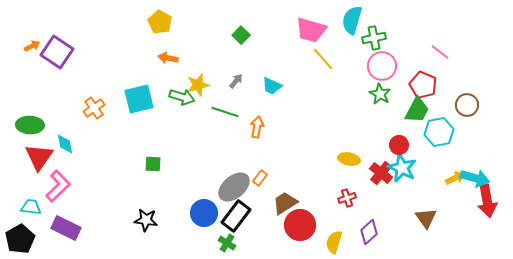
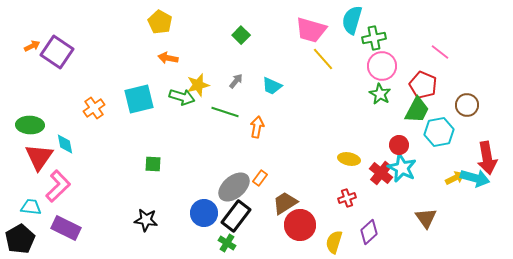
red arrow at (487, 201): moved 43 px up
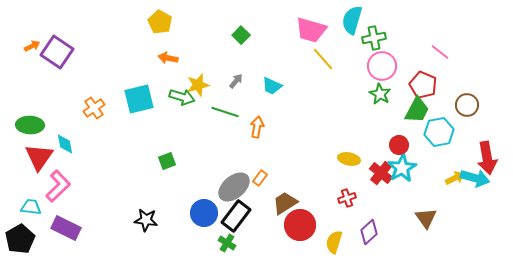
green square at (153, 164): moved 14 px right, 3 px up; rotated 24 degrees counterclockwise
cyan star at (402, 168): rotated 16 degrees clockwise
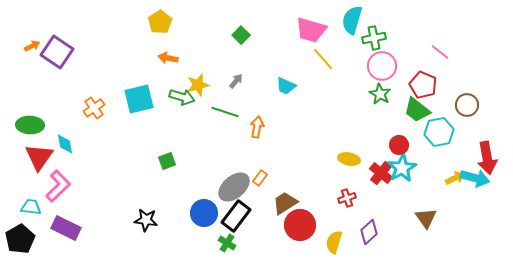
yellow pentagon at (160, 22): rotated 10 degrees clockwise
cyan trapezoid at (272, 86): moved 14 px right
green trapezoid at (417, 110): rotated 100 degrees clockwise
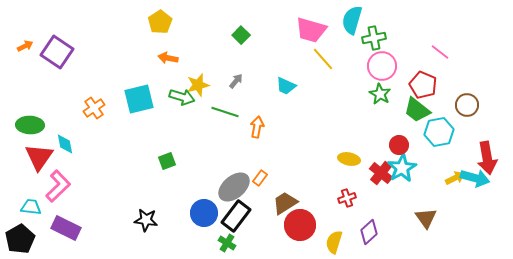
orange arrow at (32, 46): moved 7 px left
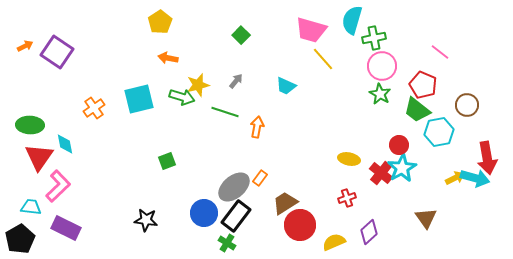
yellow semicircle at (334, 242): rotated 50 degrees clockwise
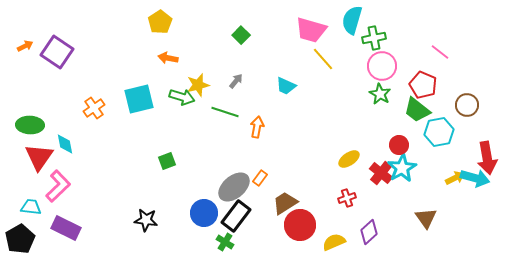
yellow ellipse at (349, 159): rotated 45 degrees counterclockwise
green cross at (227, 243): moved 2 px left, 1 px up
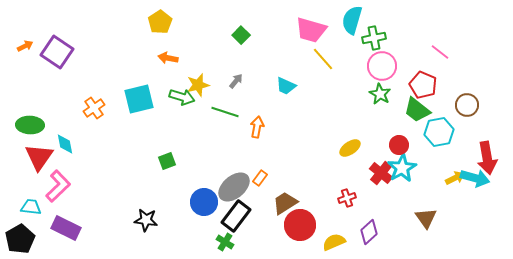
yellow ellipse at (349, 159): moved 1 px right, 11 px up
blue circle at (204, 213): moved 11 px up
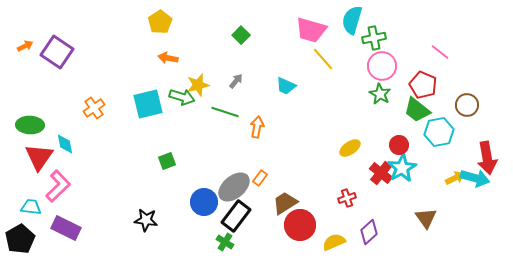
cyan square at (139, 99): moved 9 px right, 5 px down
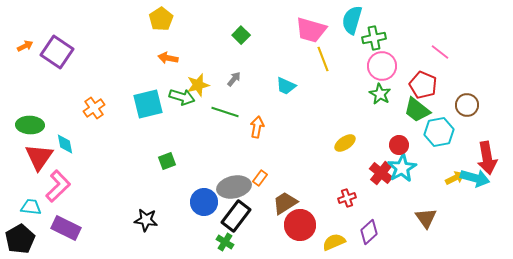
yellow pentagon at (160, 22): moved 1 px right, 3 px up
yellow line at (323, 59): rotated 20 degrees clockwise
gray arrow at (236, 81): moved 2 px left, 2 px up
yellow ellipse at (350, 148): moved 5 px left, 5 px up
gray ellipse at (234, 187): rotated 28 degrees clockwise
